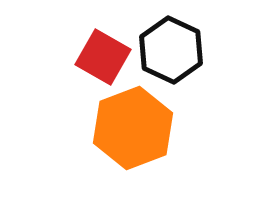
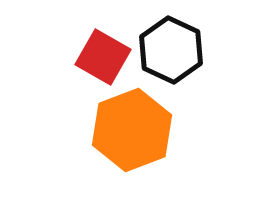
orange hexagon: moved 1 px left, 2 px down
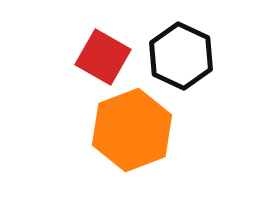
black hexagon: moved 10 px right, 6 px down
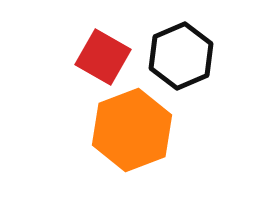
black hexagon: rotated 12 degrees clockwise
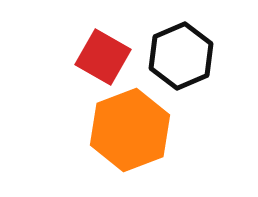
orange hexagon: moved 2 px left
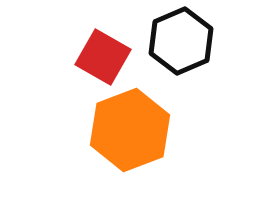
black hexagon: moved 15 px up
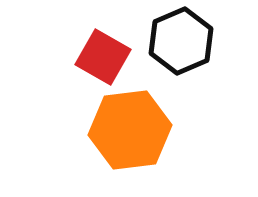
orange hexagon: rotated 14 degrees clockwise
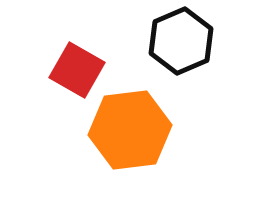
red square: moved 26 px left, 13 px down
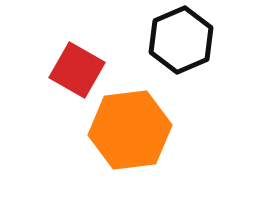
black hexagon: moved 1 px up
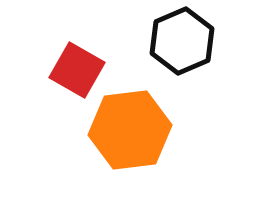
black hexagon: moved 1 px right, 1 px down
